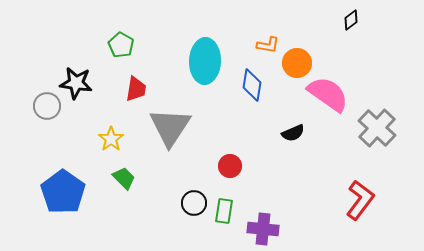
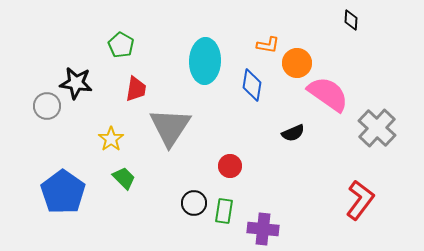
black diamond: rotated 50 degrees counterclockwise
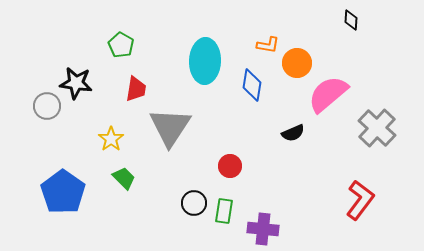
pink semicircle: rotated 75 degrees counterclockwise
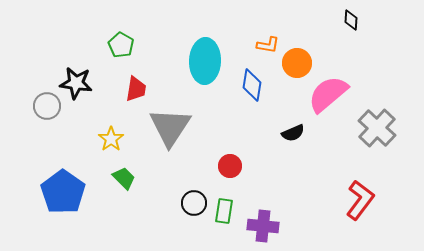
purple cross: moved 3 px up
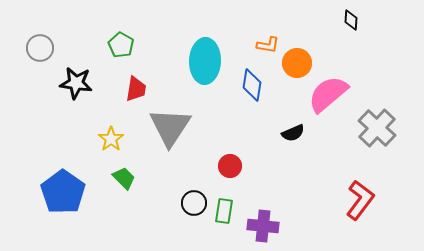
gray circle: moved 7 px left, 58 px up
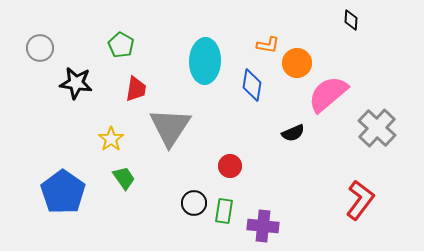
green trapezoid: rotated 10 degrees clockwise
